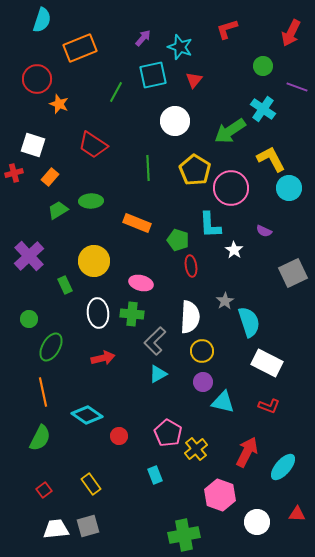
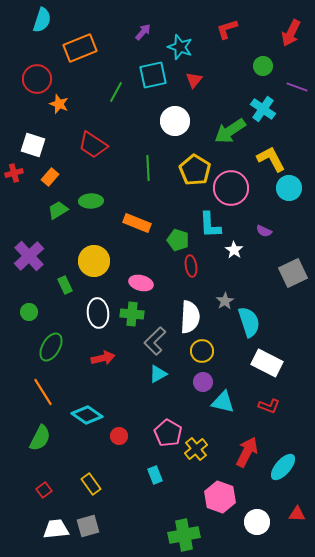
purple arrow at (143, 38): moved 6 px up
green circle at (29, 319): moved 7 px up
orange line at (43, 392): rotated 20 degrees counterclockwise
pink hexagon at (220, 495): moved 2 px down
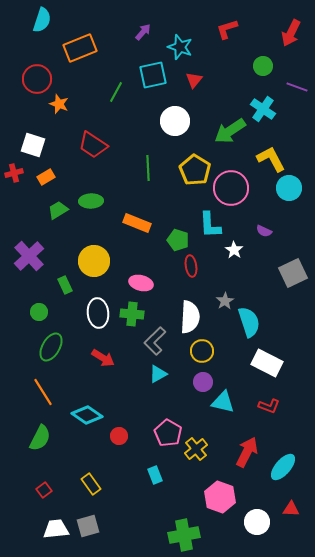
orange rectangle at (50, 177): moved 4 px left; rotated 18 degrees clockwise
green circle at (29, 312): moved 10 px right
red arrow at (103, 358): rotated 45 degrees clockwise
red triangle at (297, 514): moved 6 px left, 5 px up
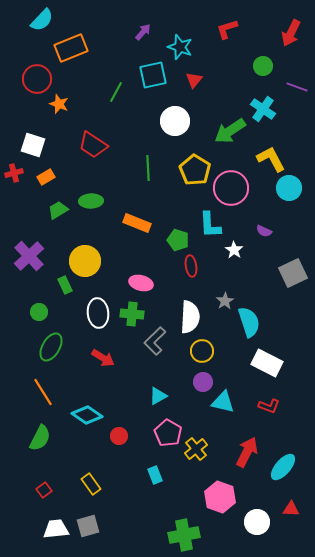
cyan semicircle at (42, 20): rotated 25 degrees clockwise
orange rectangle at (80, 48): moved 9 px left
yellow circle at (94, 261): moved 9 px left
cyan triangle at (158, 374): moved 22 px down
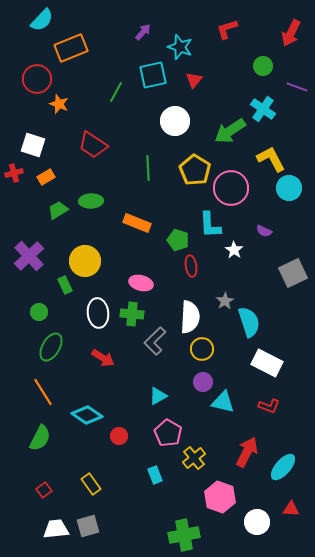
yellow circle at (202, 351): moved 2 px up
yellow cross at (196, 449): moved 2 px left, 9 px down
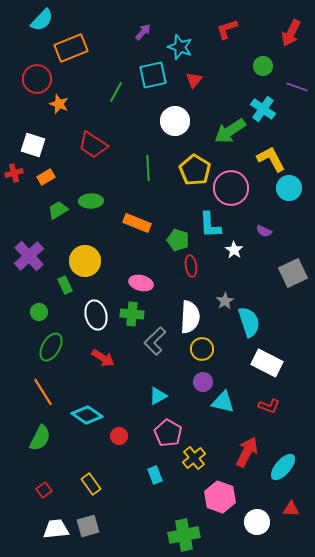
white ellipse at (98, 313): moved 2 px left, 2 px down; rotated 8 degrees counterclockwise
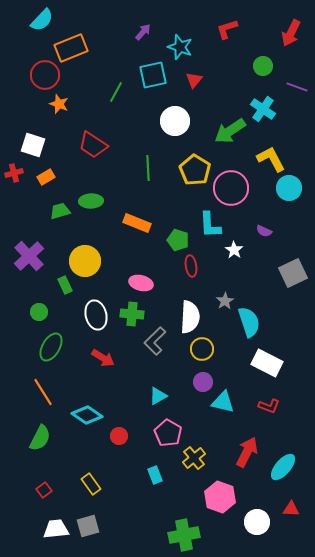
red circle at (37, 79): moved 8 px right, 4 px up
green trapezoid at (58, 210): moved 2 px right, 1 px down; rotated 15 degrees clockwise
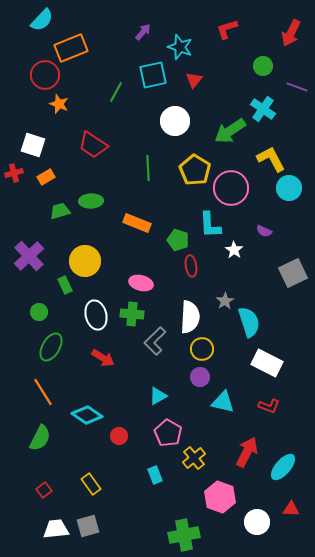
purple circle at (203, 382): moved 3 px left, 5 px up
